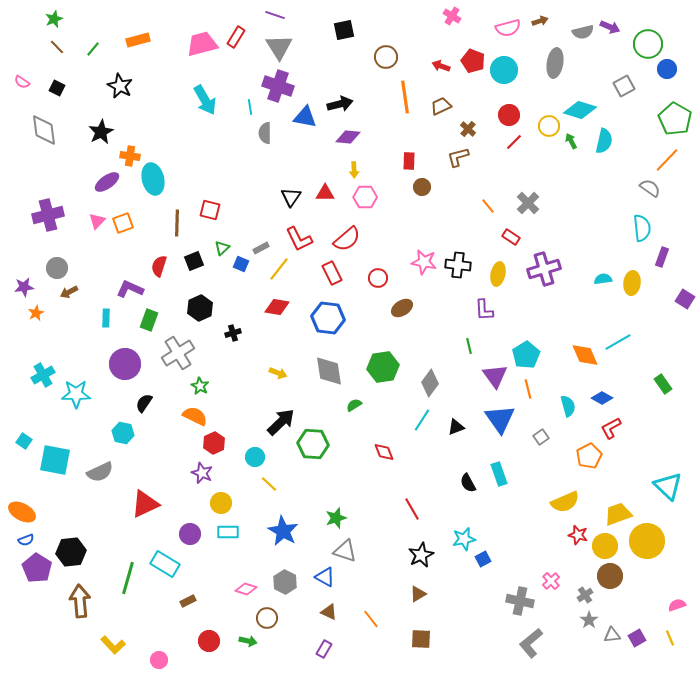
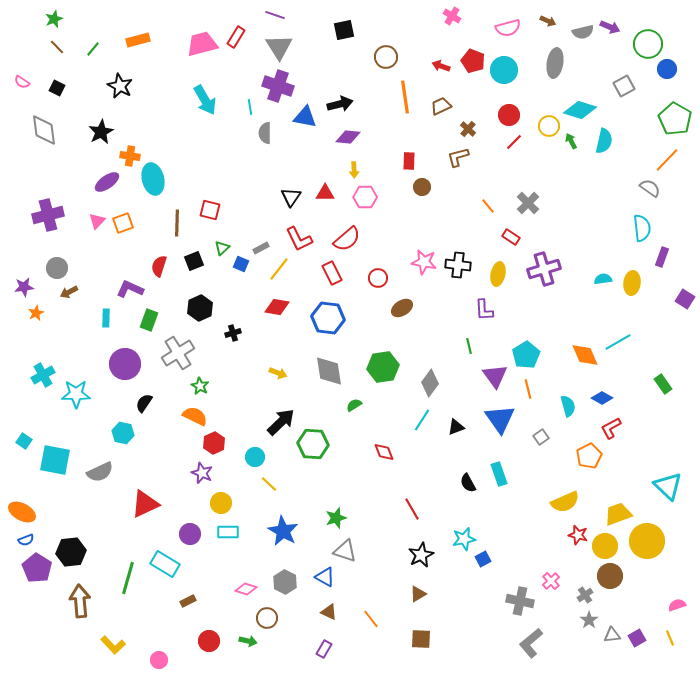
brown arrow at (540, 21): moved 8 px right; rotated 42 degrees clockwise
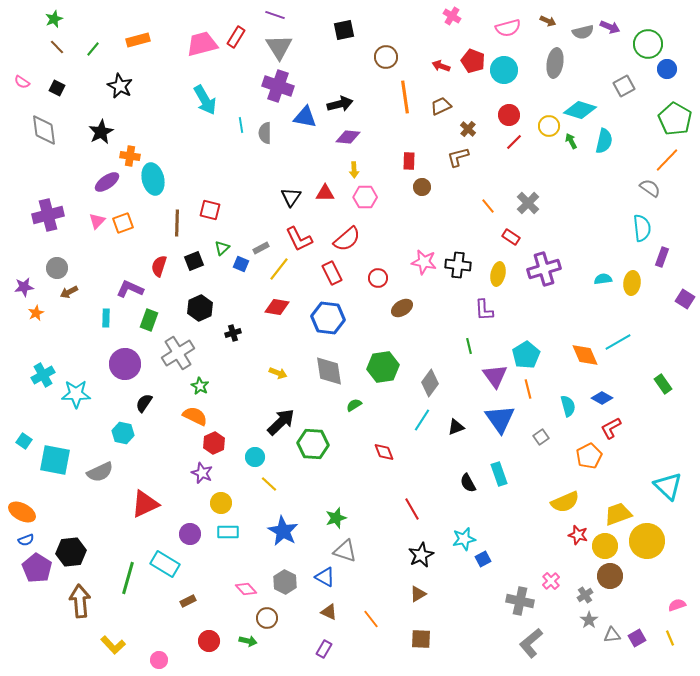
cyan line at (250, 107): moved 9 px left, 18 px down
pink diamond at (246, 589): rotated 30 degrees clockwise
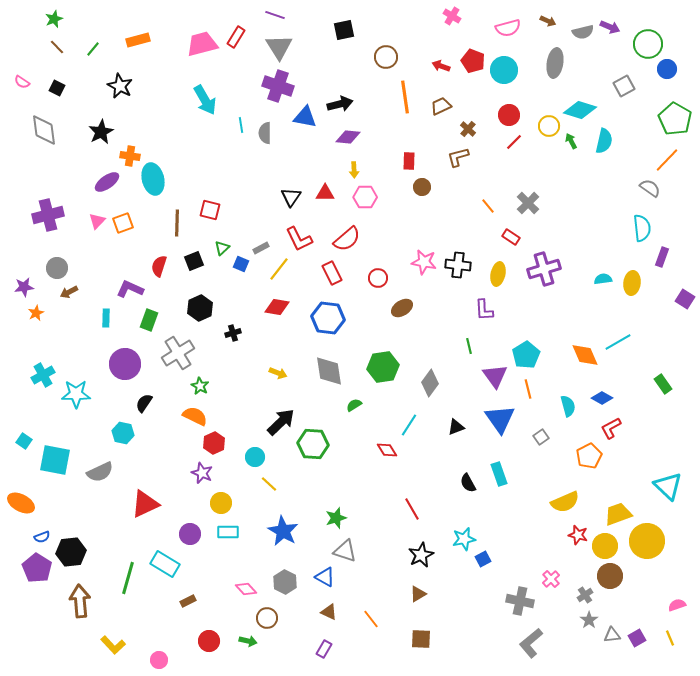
cyan line at (422, 420): moved 13 px left, 5 px down
red diamond at (384, 452): moved 3 px right, 2 px up; rotated 10 degrees counterclockwise
orange ellipse at (22, 512): moved 1 px left, 9 px up
blue semicircle at (26, 540): moved 16 px right, 3 px up
pink cross at (551, 581): moved 2 px up
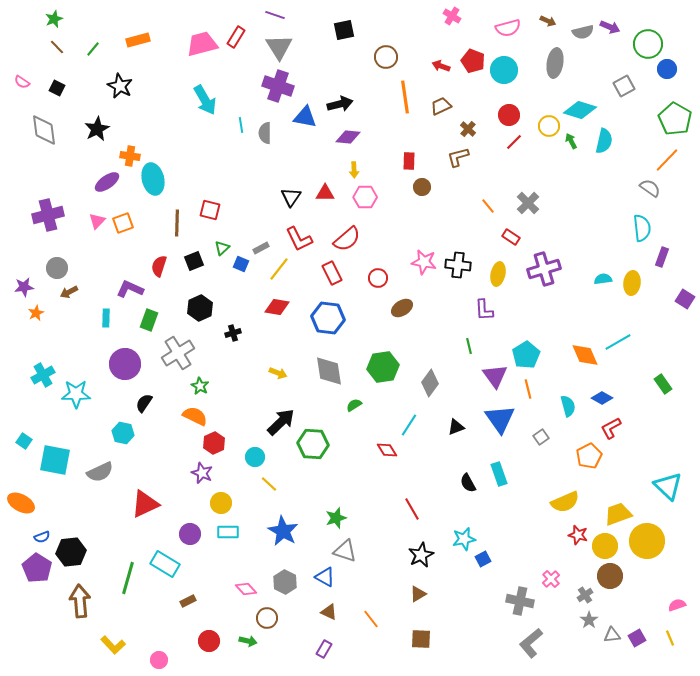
black star at (101, 132): moved 4 px left, 3 px up
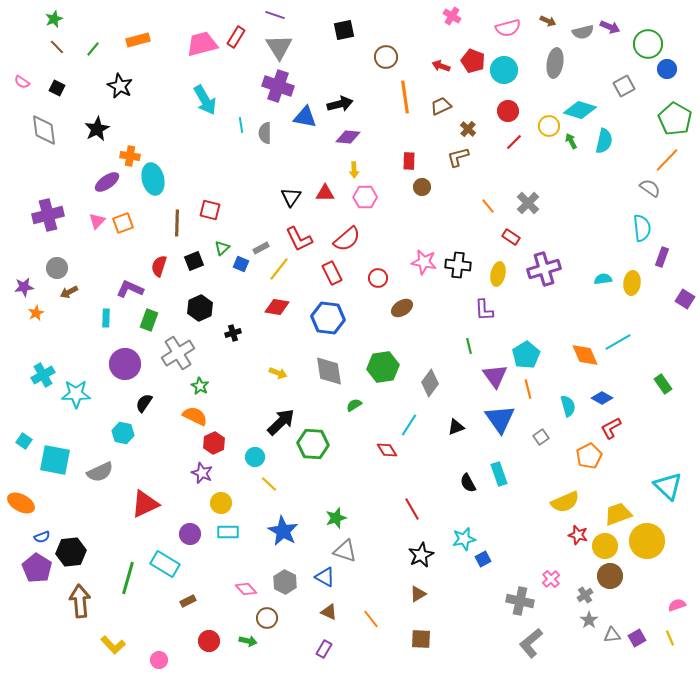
red circle at (509, 115): moved 1 px left, 4 px up
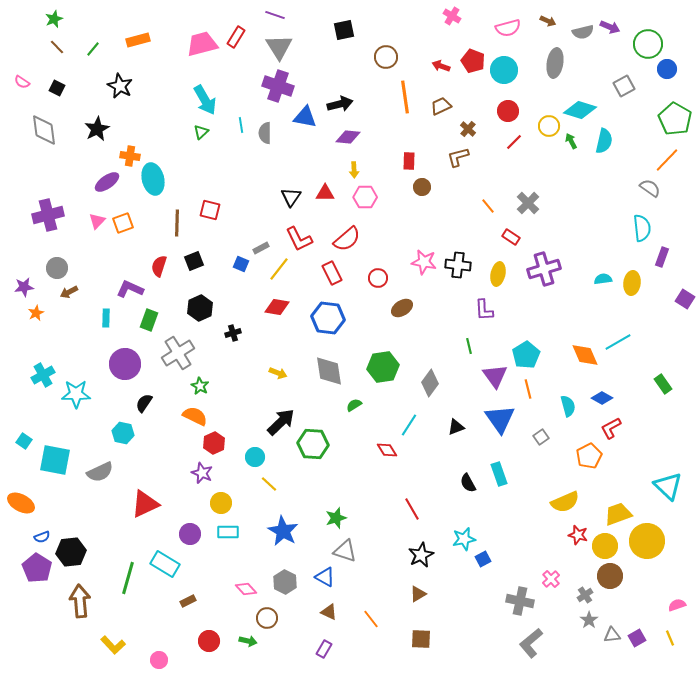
green triangle at (222, 248): moved 21 px left, 116 px up
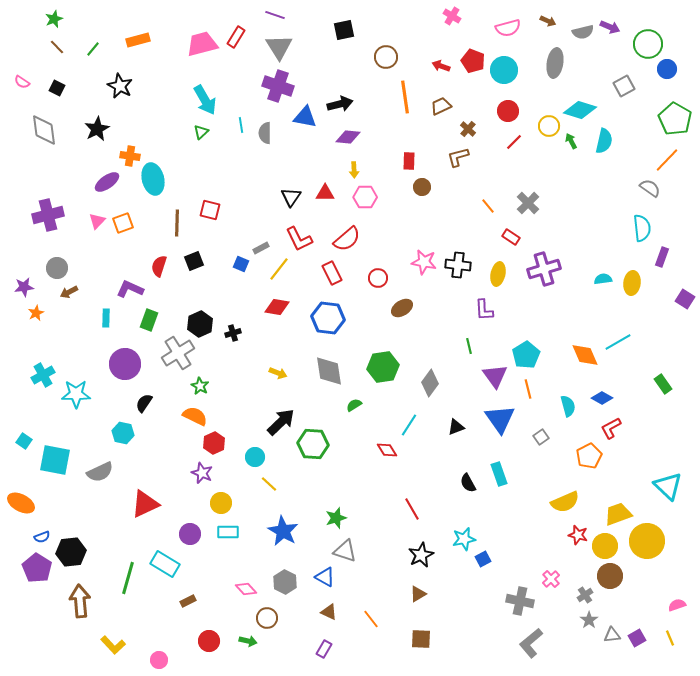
black hexagon at (200, 308): moved 16 px down
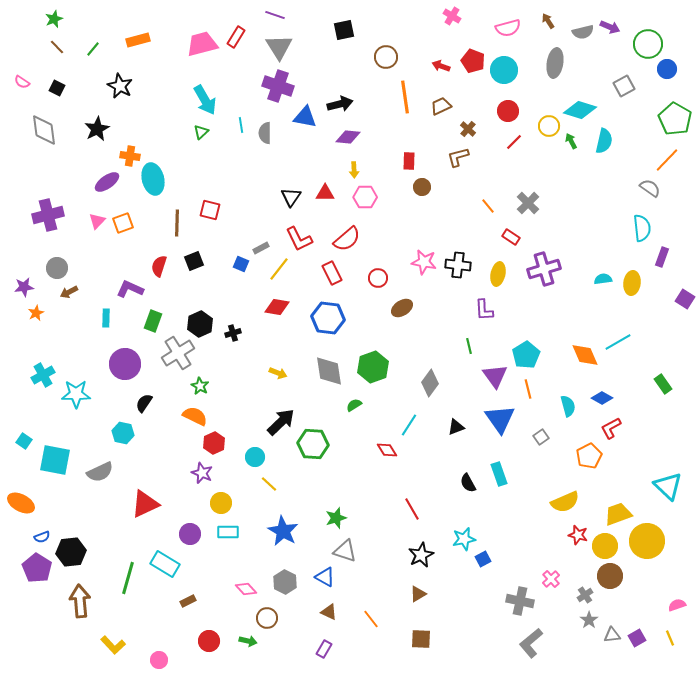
brown arrow at (548, 21): rotated 147 degrees counterclockwise
green rectangle at (149, 320): moved 4 px right, 1 px down
green hexagon at (383, 367): moved 10 px left; rotated 12 degrees counterclockwise
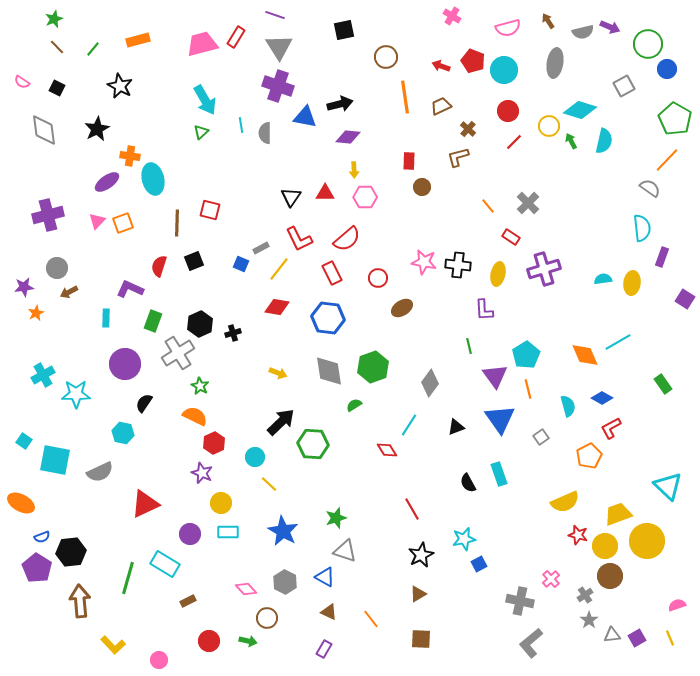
blue square at (483, 559): moved 4 px left, 5 px down
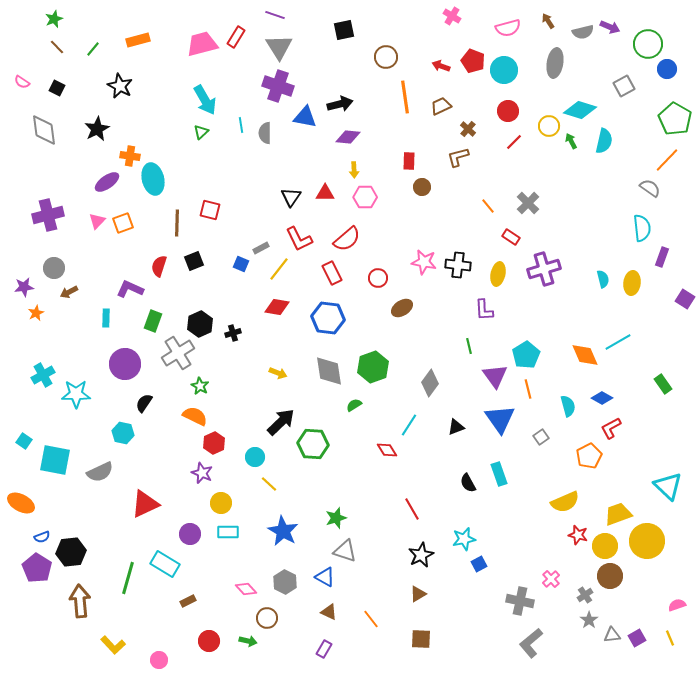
gray circle at (57, 268): moved 3 px left
cyan semicircle at (603, 279): rotated 84 degrees clockwise
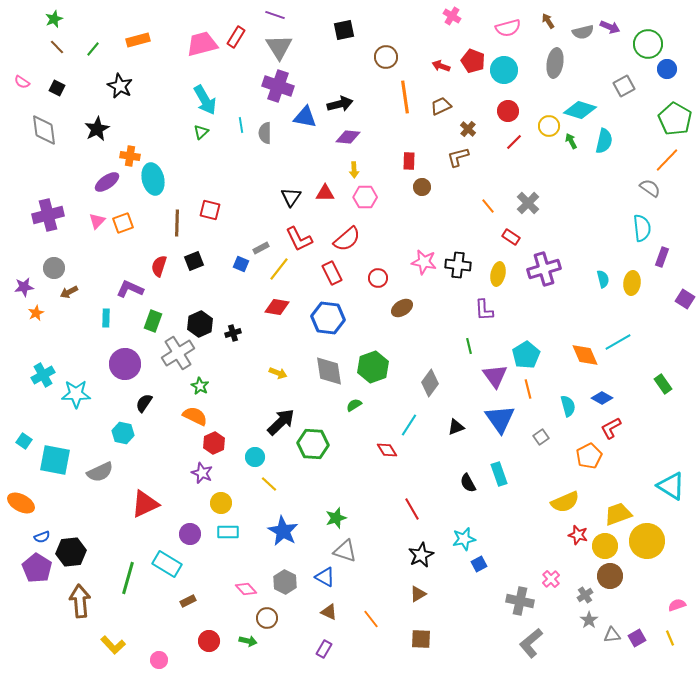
cyan triangle at (668, 486): moved 3 px right; rotated 12 degrees counterclockwise
cyan rectangle at (165, 564): moved 2 px right
